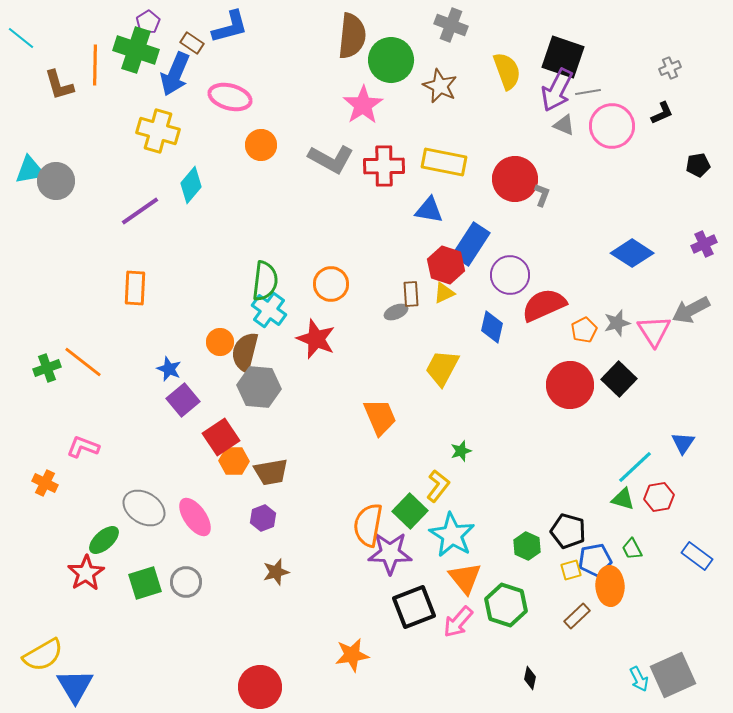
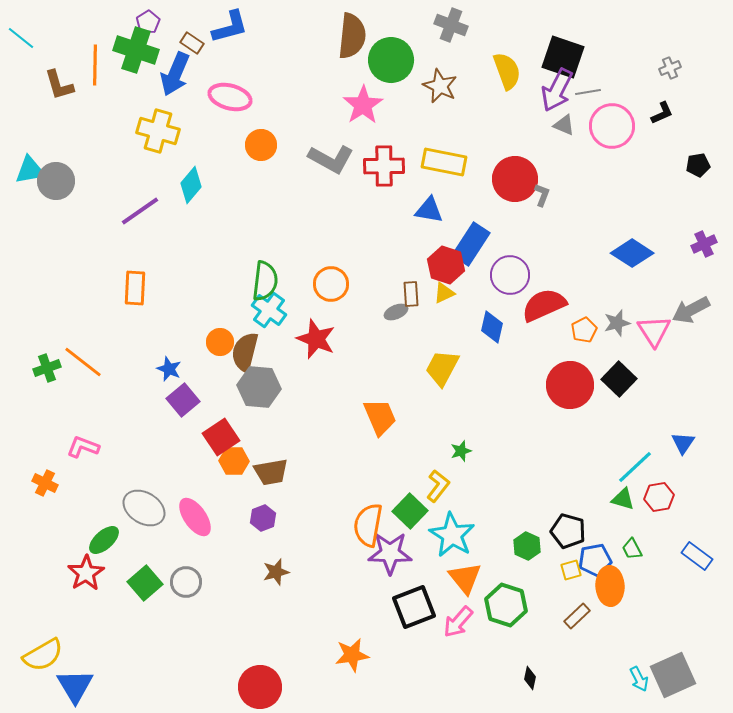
green square at (145, 583): rotated 24 degrees counterclockwise
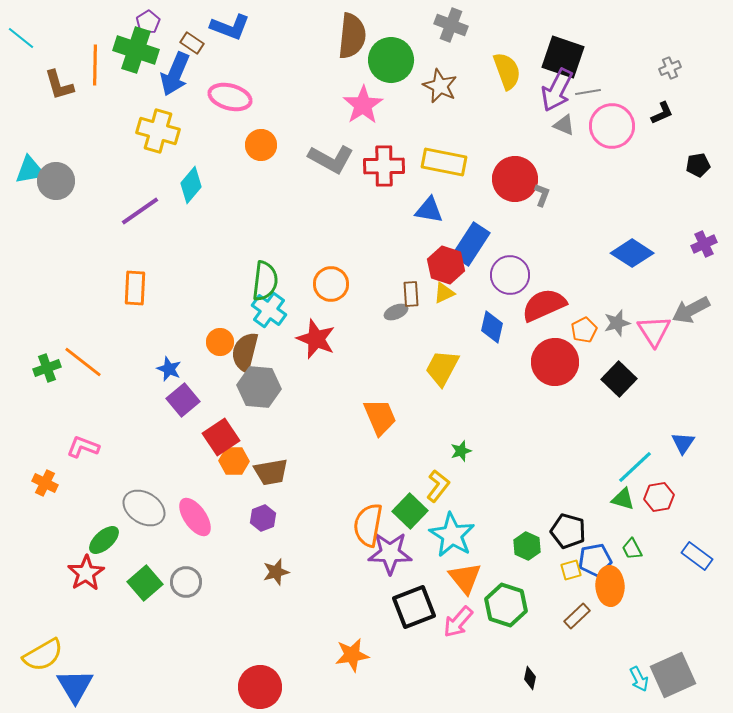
blue L-shape at (230, 27): rotated 36 degrees clockwise
red circle at (570, 385): moved 15 px left, 23 px up
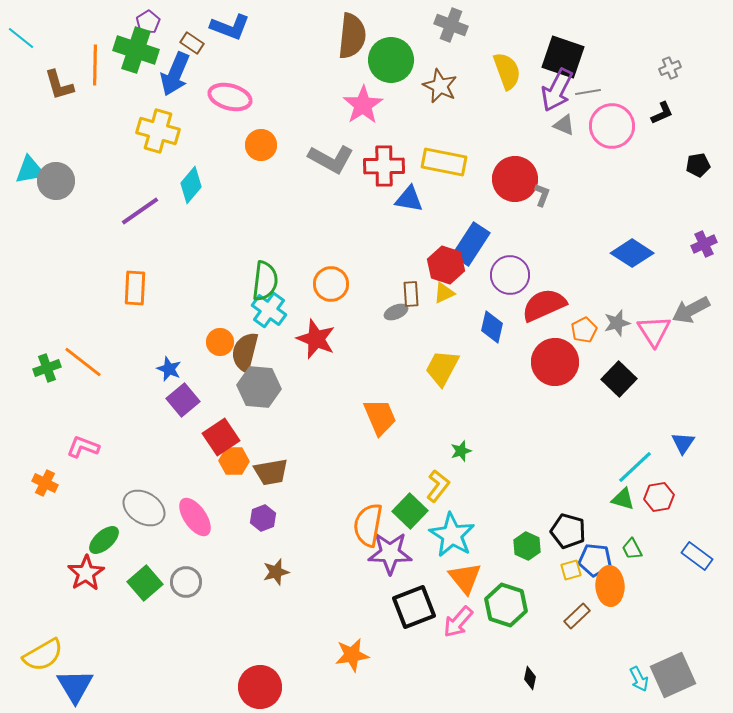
blue triangle at (429, 210): moved 20 px left, 11 px up
blue pentagon at (595, 560): rotated 16 degrees clockwise
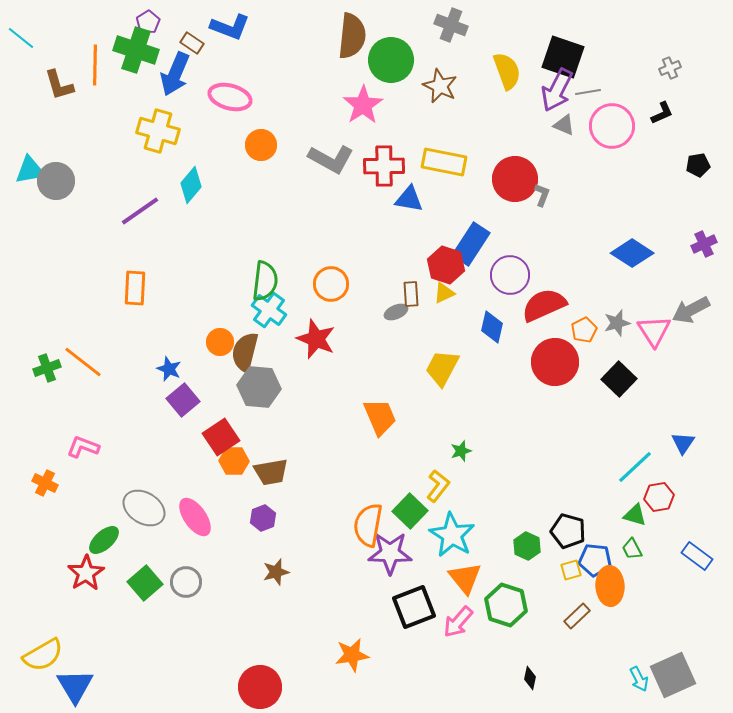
green triangle at (623, 499): moved 12 px right, 16 px down
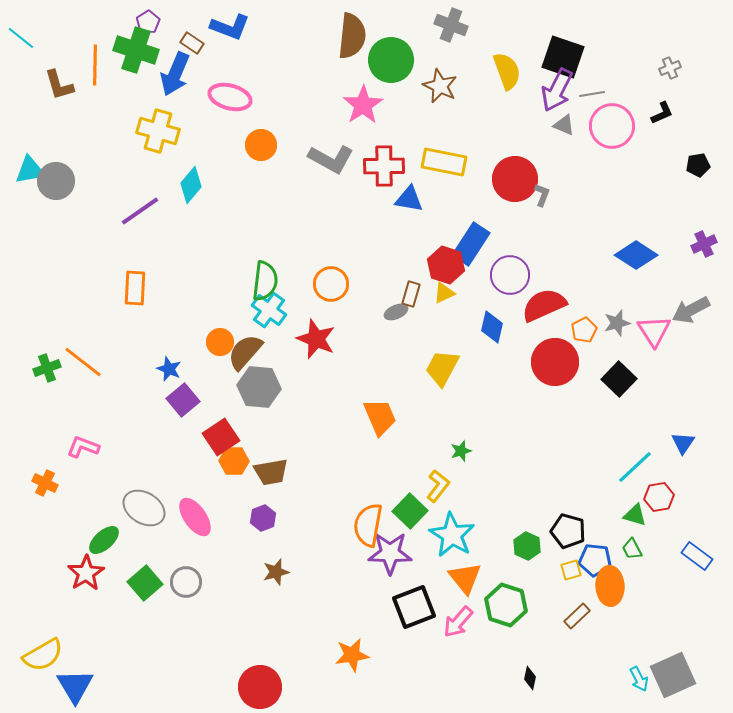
gray line at (588, 92): moved 4 px right, 2 px down
blue diamond at (632, 253): moved 4 px right, 2 px down
brown rectangle at (411, 294): rotated 20 degrees clockwise
brown semicircle at (245, 352): rotated 27 degrees clockwise
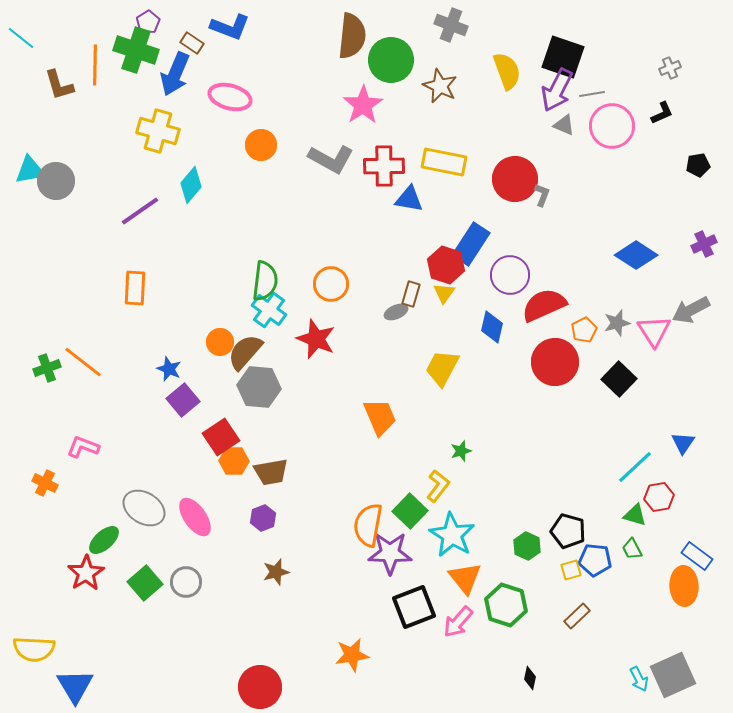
yellow triangle at (444, 293): rotated 30 degrees counterclockwise
orange ellipse at (610, 586): moved 74 px right
yellow semicircle at (43, 655): moved 9 px left, 6 px up; rotated 33 degrees clockwise
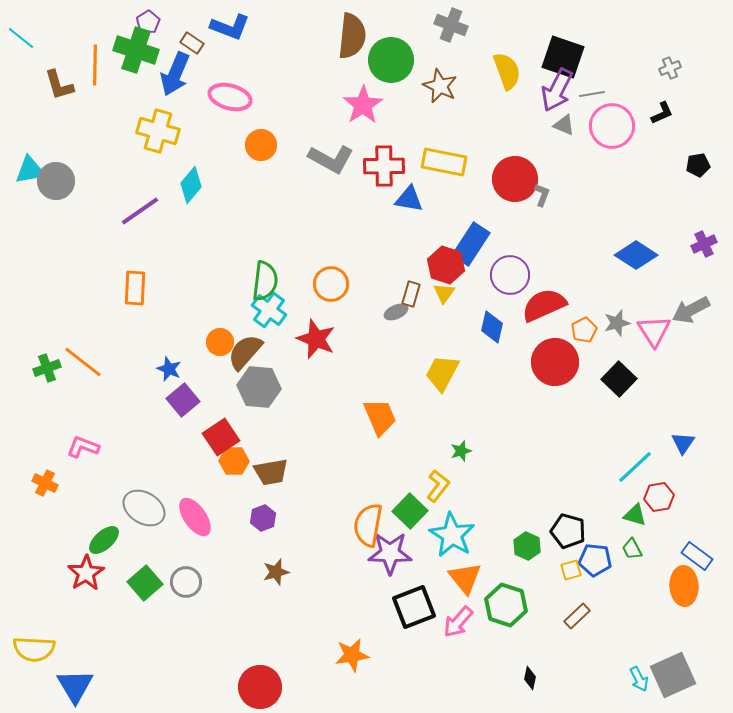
yellow trapezoid at (442, 368): moved 5 px down
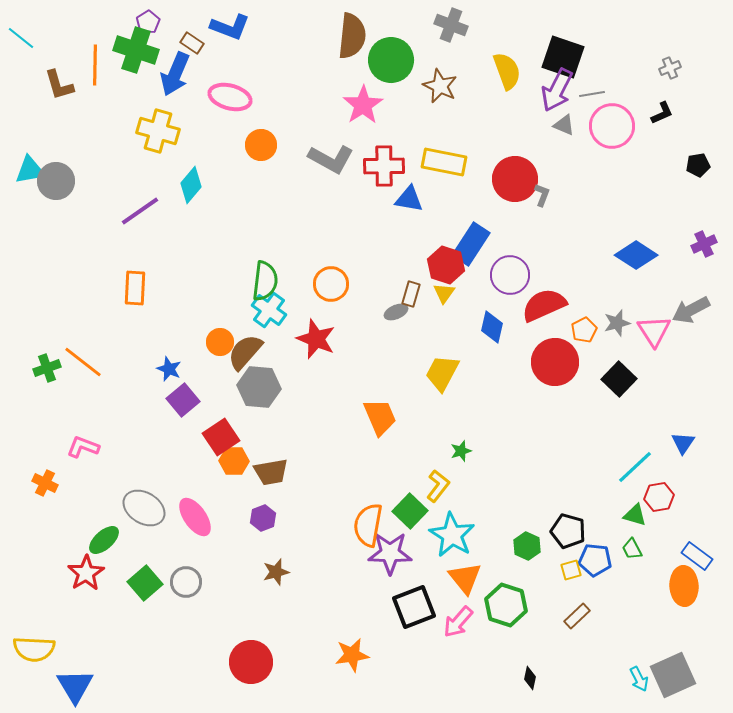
red circle at (260, 687): moved 9 px left, 25 px up
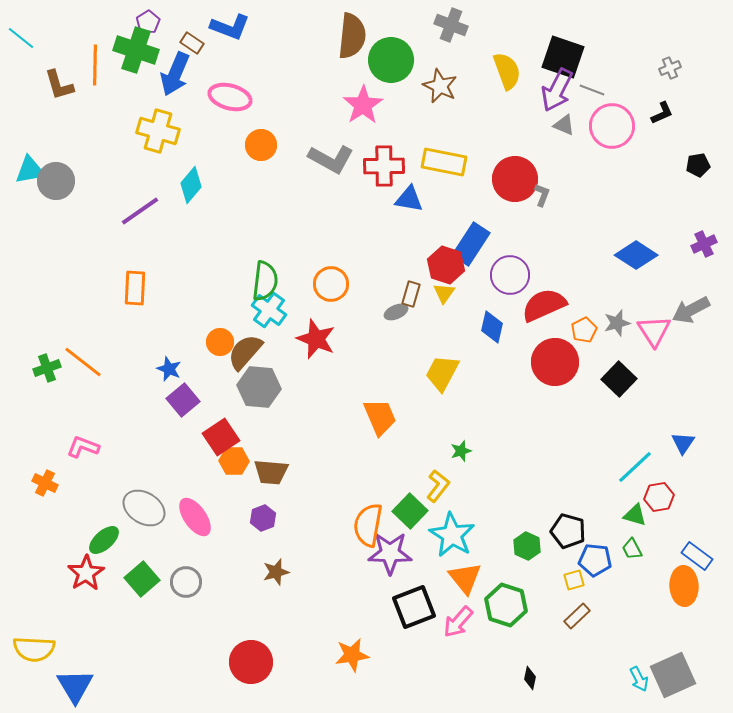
gray line at (592, 94): moved 4 px up; rotated 30 degrees clockwise
brown trapezoid at (271, 472): rotated 15 degrees clockwise
yellow square at (571, 570): moved 3 px right, 10 px down
green square at (145, 583): moved 3 px left, 4 px up
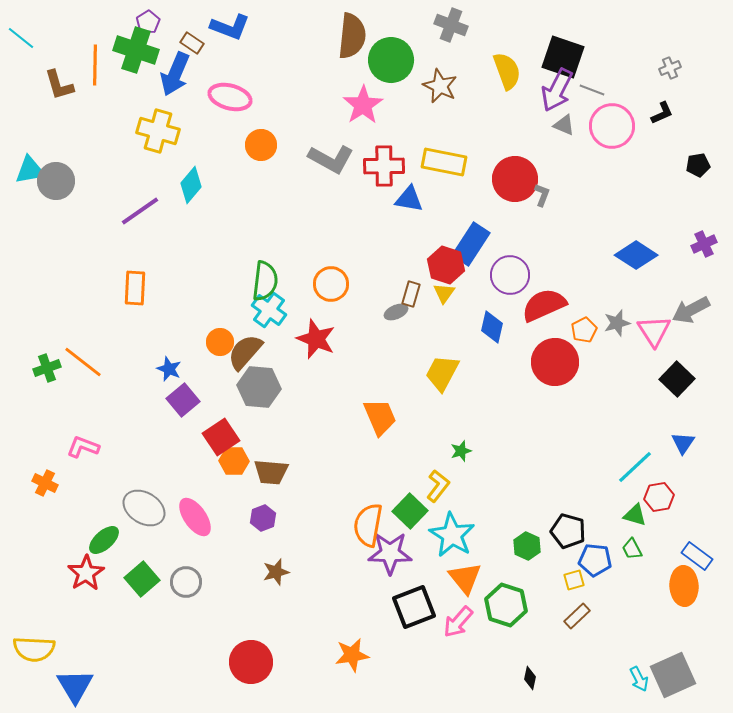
black square at (619, 379): moved 58 px right
